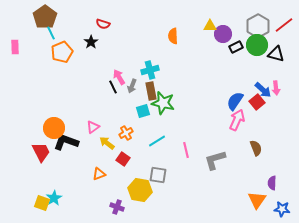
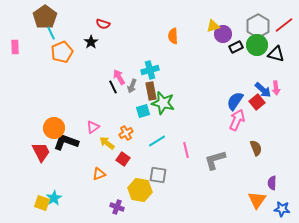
yellow triangle at (210, 26): moved 3 px right; rotated 16 degrees counterclockwise
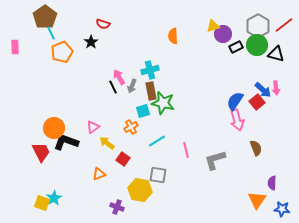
pink arrow at (237, 120): rotated 140 degrees clockwise
orange cross at (126, 133): moved 5 px right, 6 px up
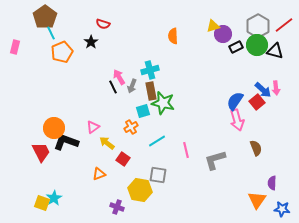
pink rectangle at (15, 47): rotated 16 degrees clockwise
black triangle at (276, 54): moved 1 px left, 3 px up
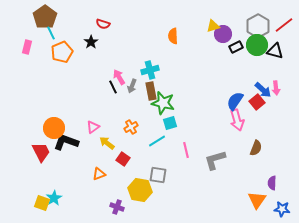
pink rectangle at (15, 47): moved 12 px right
cyan square at (143, 111): moved 27 px right, 12 px down
brown semicircle at (256, 148): rotated 42 degrees clockwise
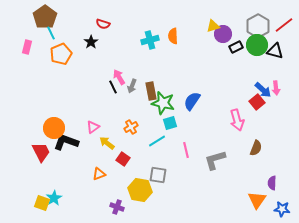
orange pentagon at (62, 52): moved 1 px left, 2 px down
cyan cross at (150, 70): moved 30 px up
blue semicircle at (235, 101): moved 43 px left
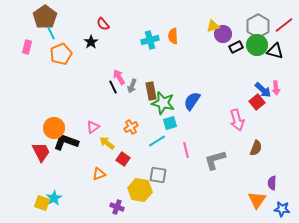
red semicircle at (103, 24): rotated 32 degrees clockwise
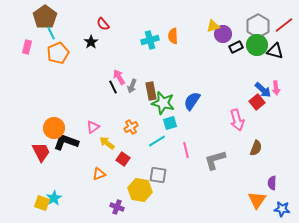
orange pentagon at (61, 54): moved 3 px left, 1 px up
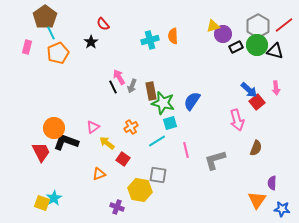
blue arrow at (263, 90): moved 14 px left
